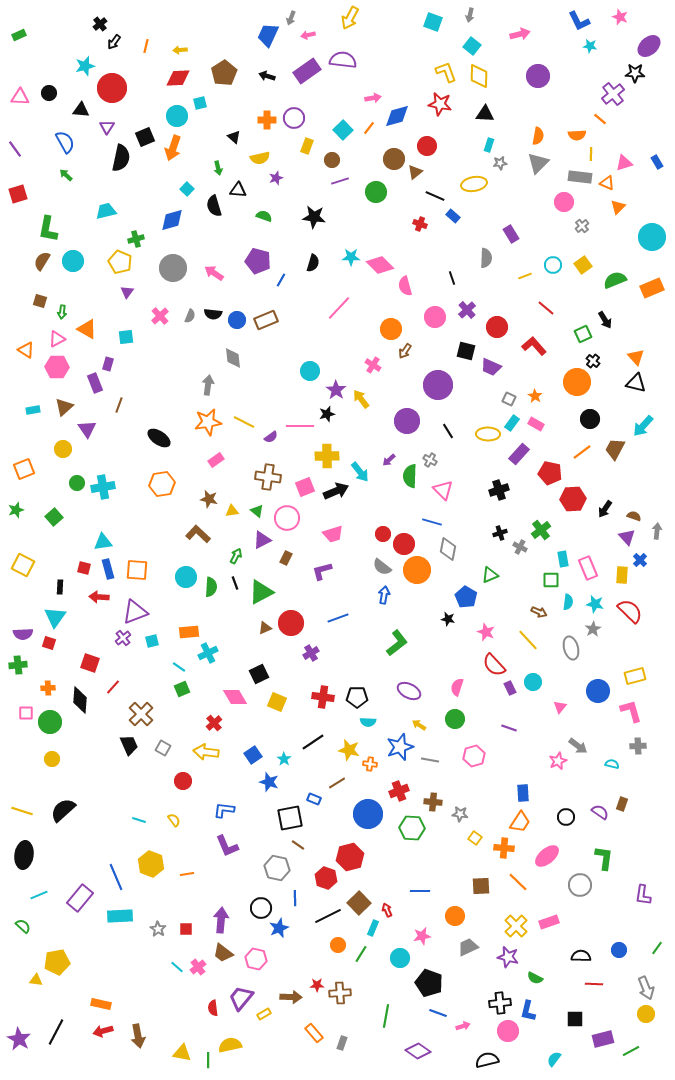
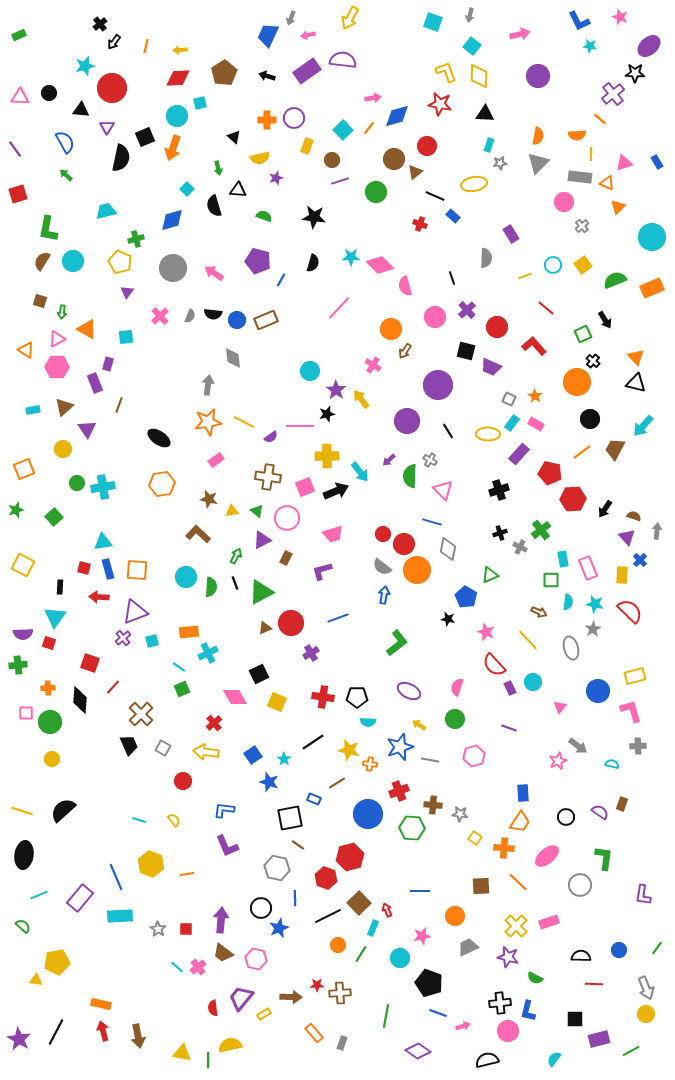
brown cross at (433, 802): moved 3 px down
red arrow at (103, 1031): rotated 90 degrees clockwise
purple rectangle at (603, 1039): moved 4 px left
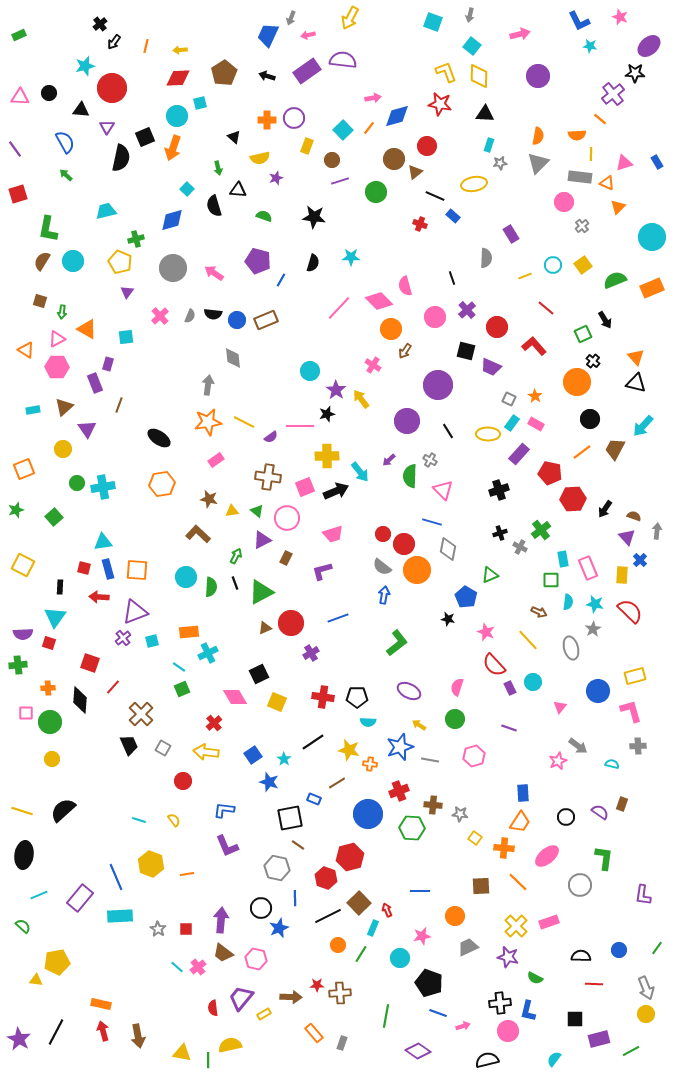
pink diamond at (380, 265): moved 1 px left, 36 px down
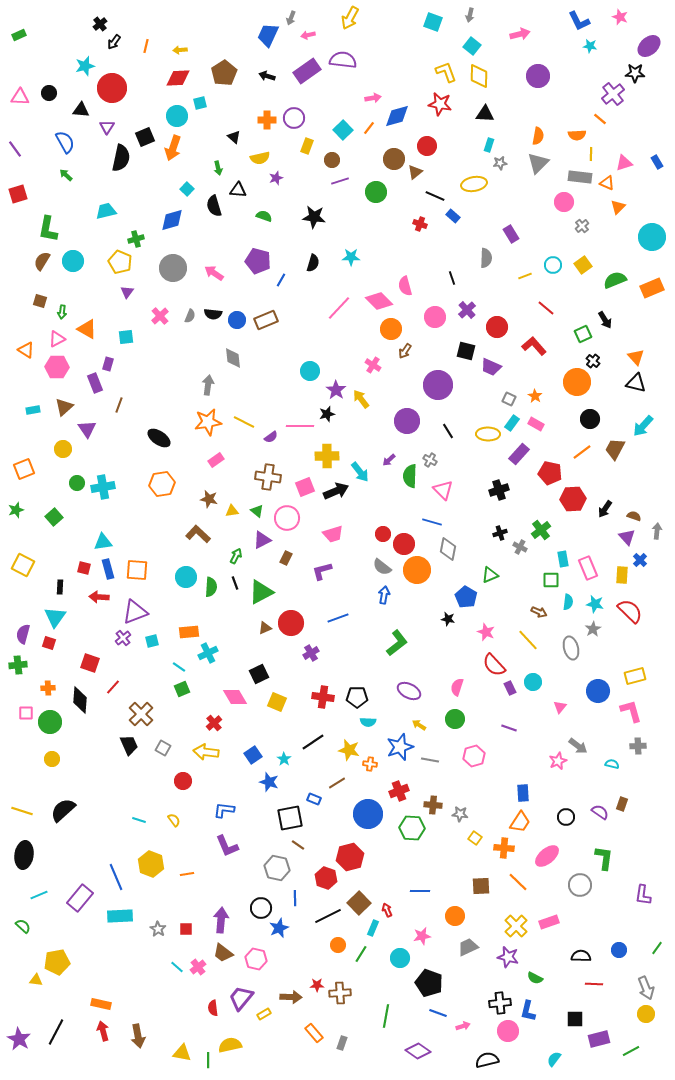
purple semicircle at (23, 634): rotated 108 degrees clockwise
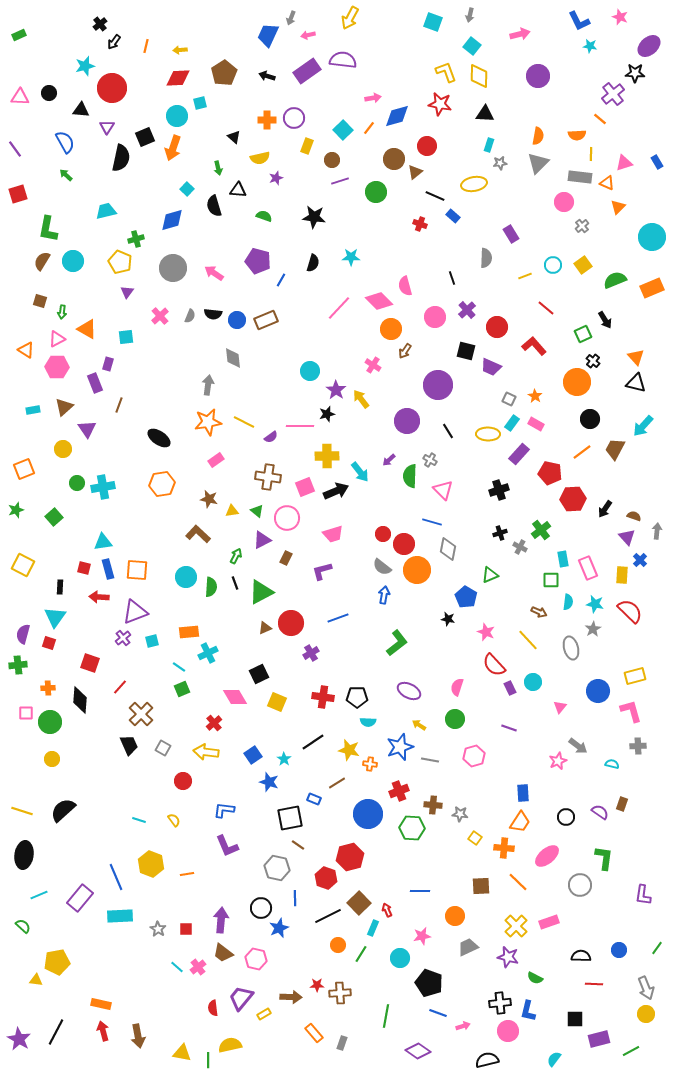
red line at (113, 687): moved 7 px right
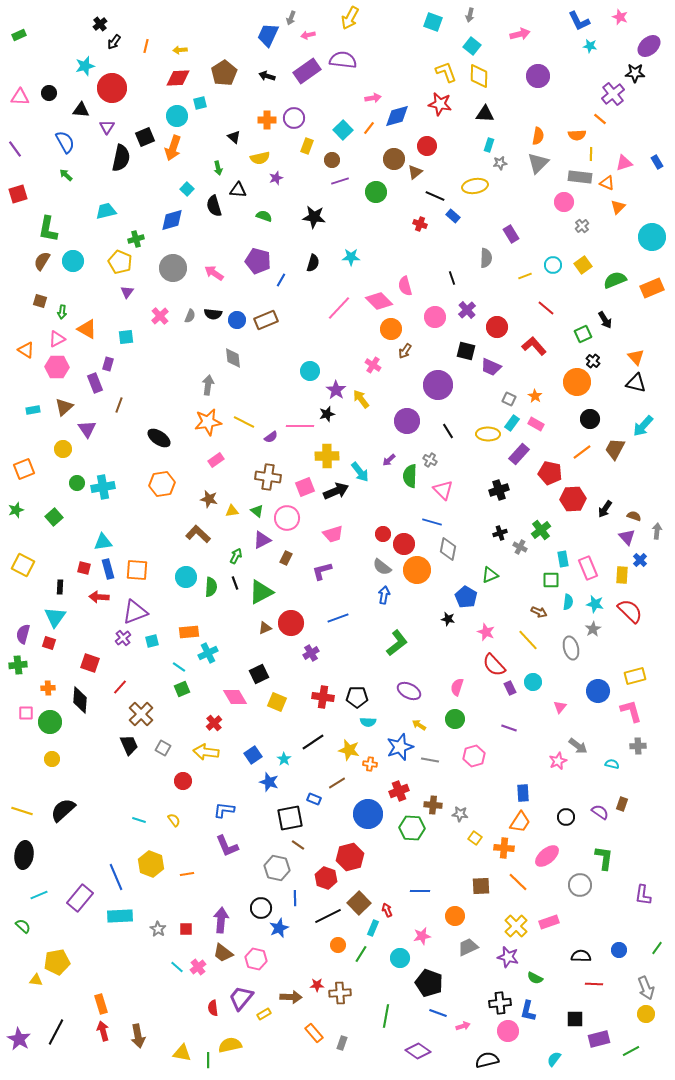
yellow ellipse at (474, 184): moved 1 px right, 2 px down
orange rectangle at (101, 1004): rotated 60 degrees clockwise
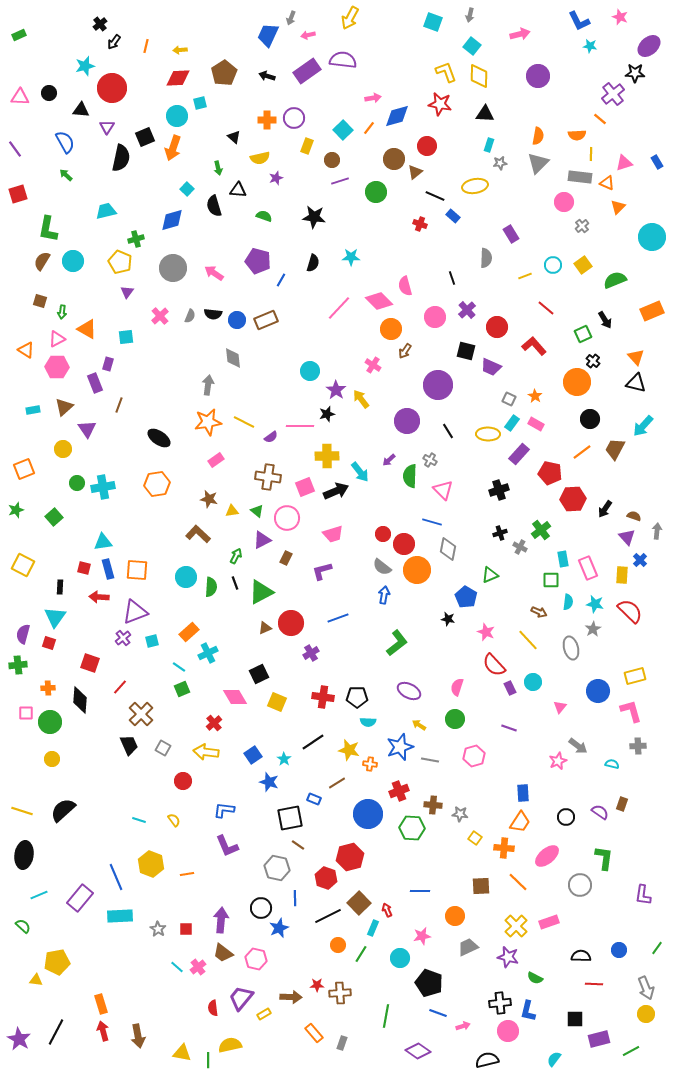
orange rectangle at (652, 288): moved 23 px down
orange hexagon at (162, 484): moved 5 px left
orange rectangle at (189, 632): rotated 36 degrees counterclockwise
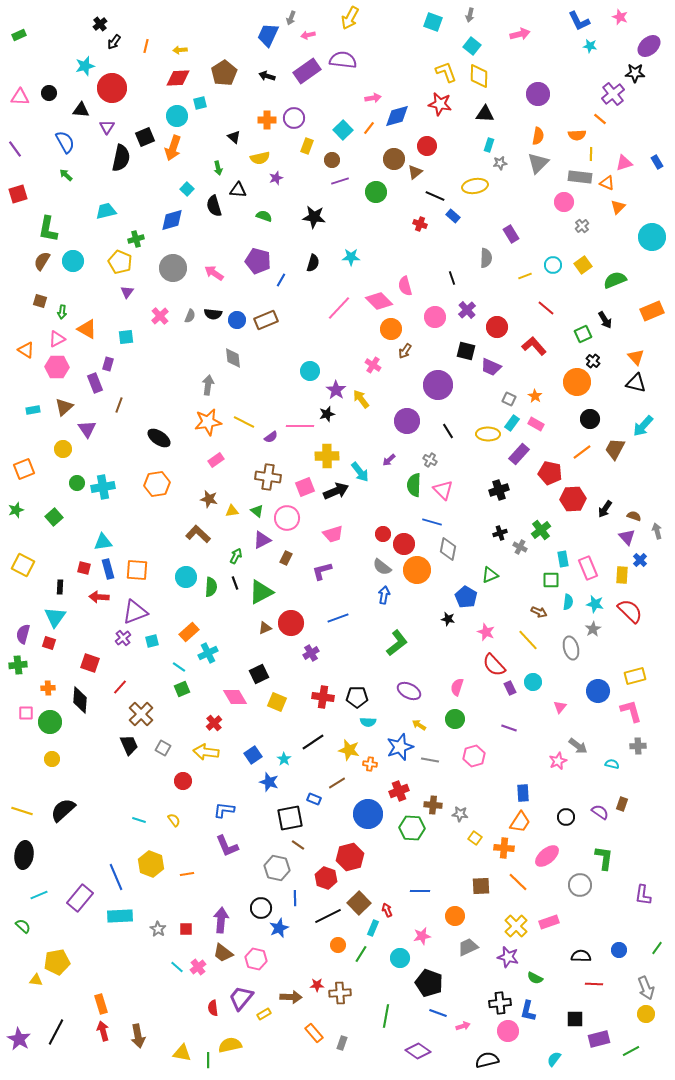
purple circle at (538, 76): moved 18 px down
green semicircle at (410, 476): moved 4 px right, 9 px down
gray arrow at (657, 531): rotated 21 degrees counterclockwise
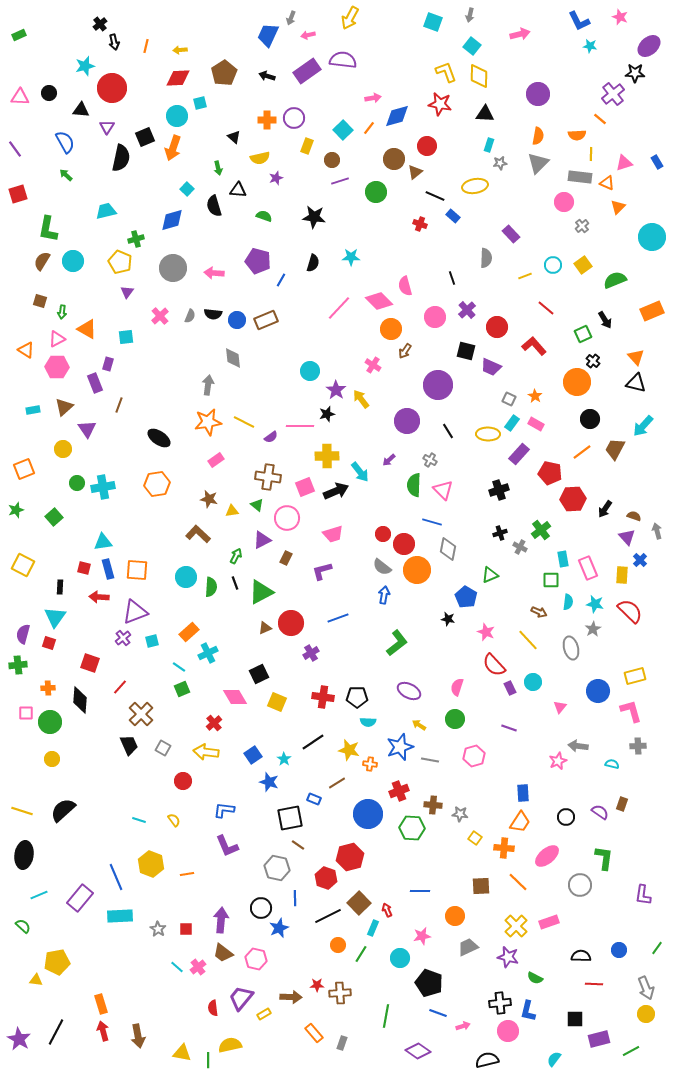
black arrow at (114, 42): rotated 49 degrees counterclockwise
purple rectangle at (511, 234): rotated 12 degrees counterclockwise
pink arrow at (214, 273): rotated 30 degrees counterclockwise
green triangle at (257, 511): moved 6 px up
gray arrow at (578, 746): rotated 150 degrees clockwise
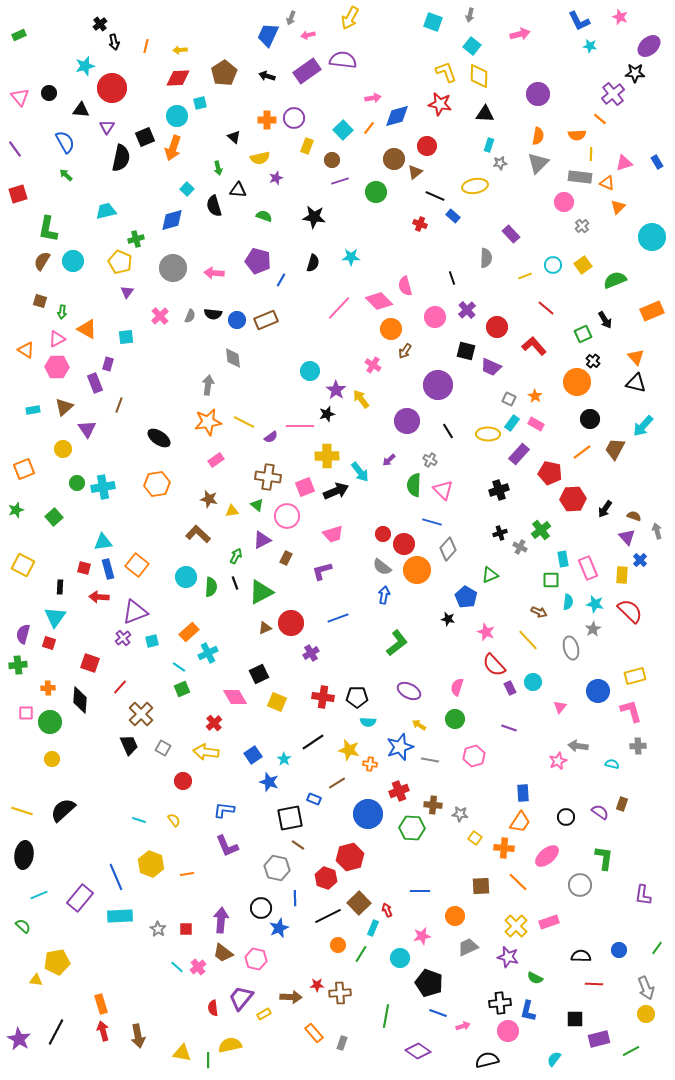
pink triangle at (20, 97): rotated 48 degrees clockwise
pink circle at (287, 518): moved 2 px up
gray diamond at (448, 549): rotated 30 degrees clockwise
orange square at (137, 570): moved 5 px up; rotated 35 degrees clockwise
